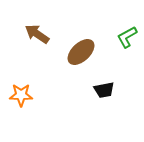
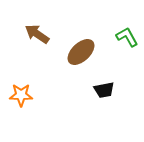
green L-shape: rotated 90 degrees clockwise
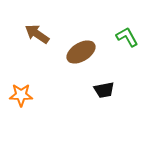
brown ellipse: rotated 12 degrees clockwise
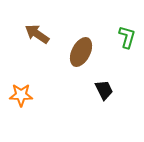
green L-shape: rotated 45 degrees clockwise
brown ellipse: rotated 32 degrees counterclockwise
black trapezoid: rotated 105 degrees counterclockwise
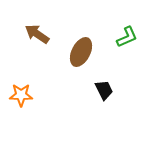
green L-shape: rotated 50 degrees clockwise
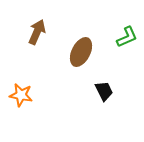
brown arrow: moved 2 px up; rotated 80 degrees clockwise
black trapezoid: moved 1 px down
orange star: rotated 10 degrees clockwise
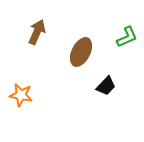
black trapezoid: moved 2 px right, 5 px up; rotated 70 degrees clockwise
